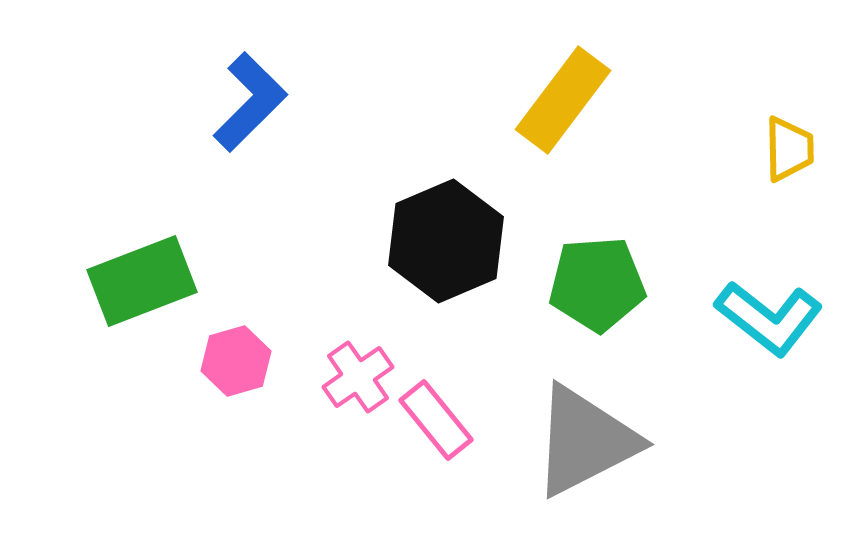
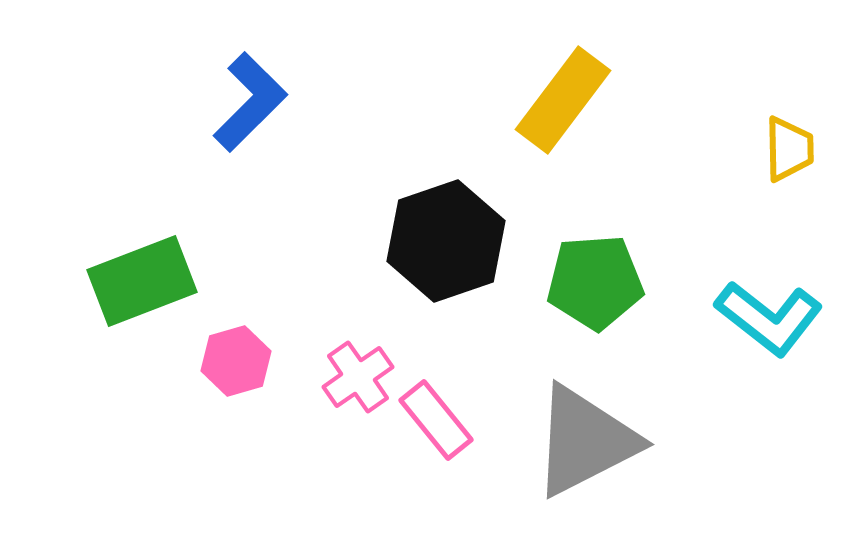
black hexagon: rotated 4 degrees clockwise
green pentagon: moved 2 px left, 2 px up
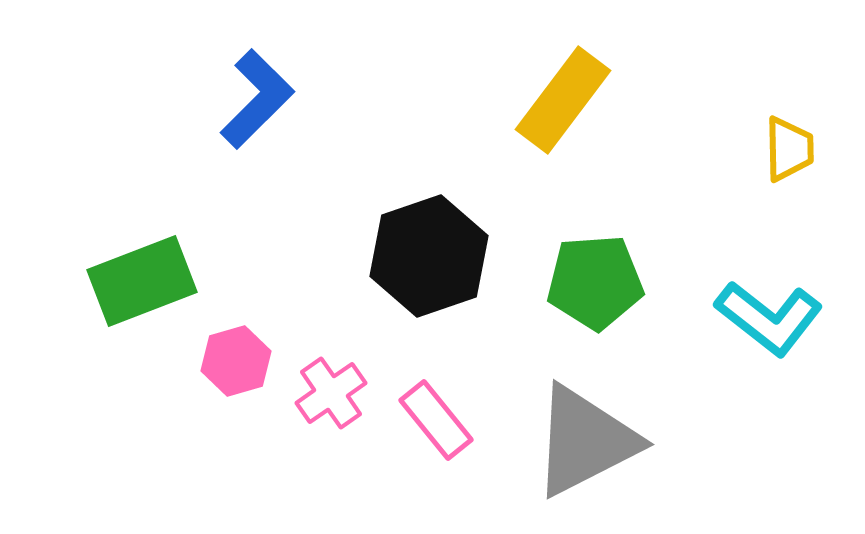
blue L-shape: moved 7 px right, 3 px up
black hexagon: moved 17 px left, 15 px down
pink cross: moved 27 px left, 16 px down
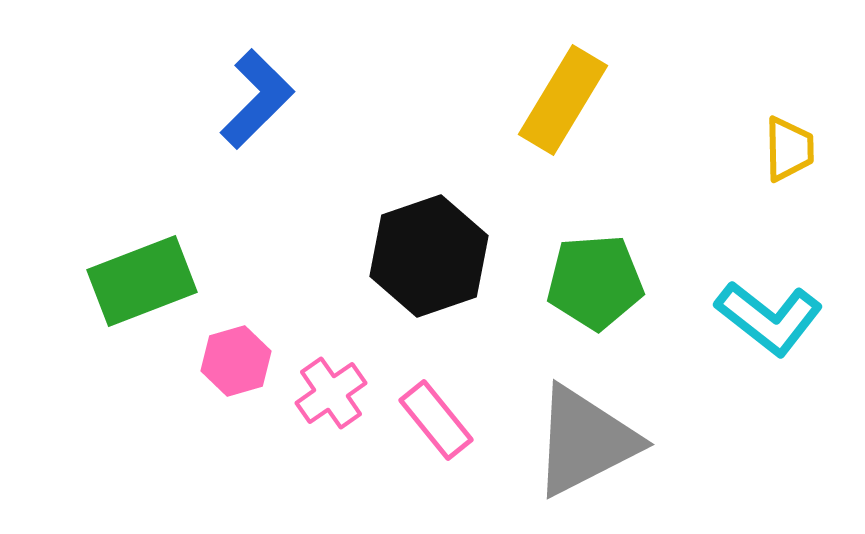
yellow rectangle: rotated 6 degrees counterclockwise
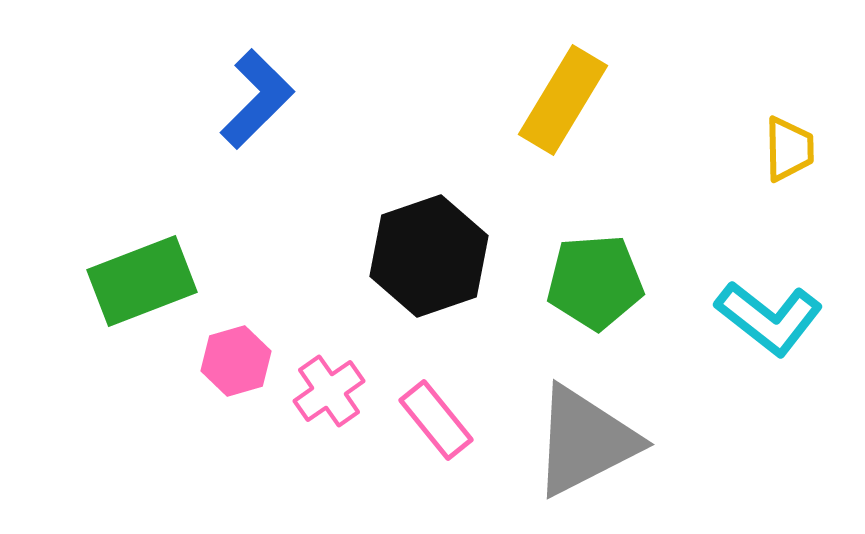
pink cross: moved 2 px left, 2 px up
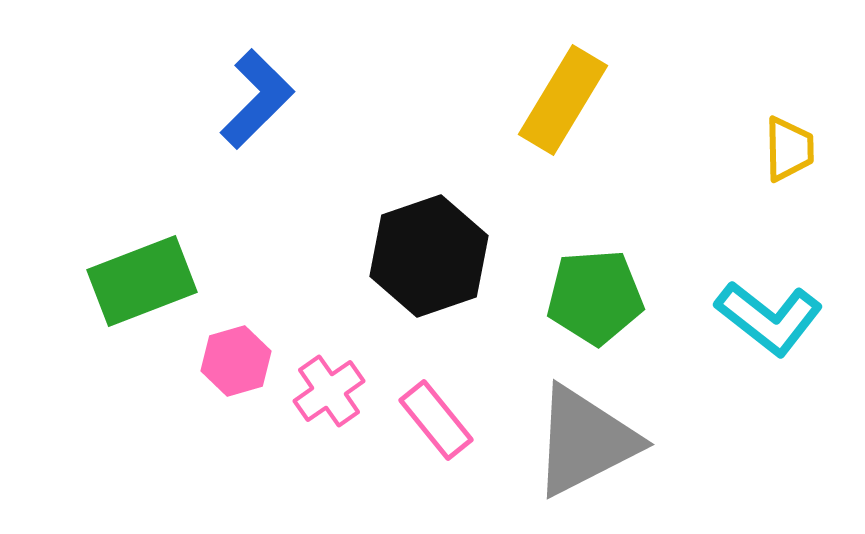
green pentagon: moved 15 px down
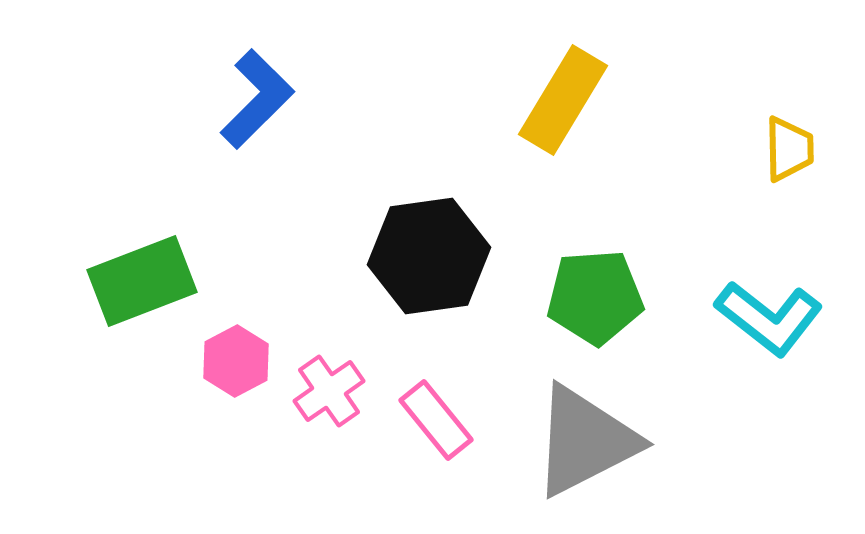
black hexagon: rotated 11 degrees clockwise
pink hexagon: rotated 12 degrees counterclockwise
